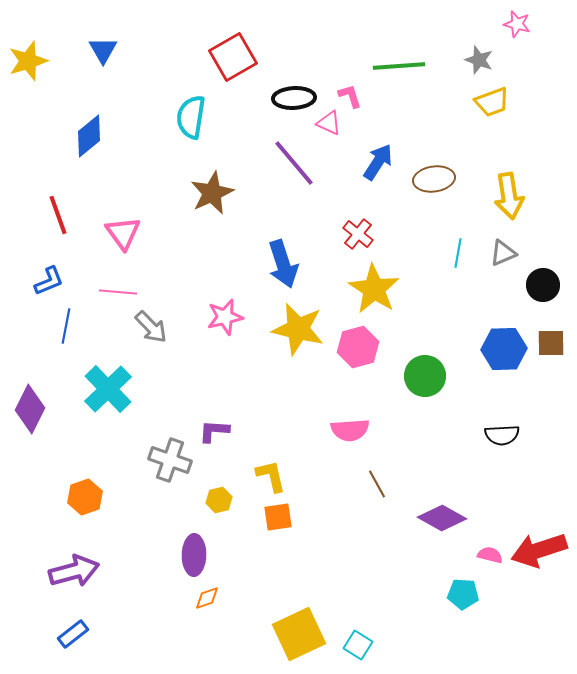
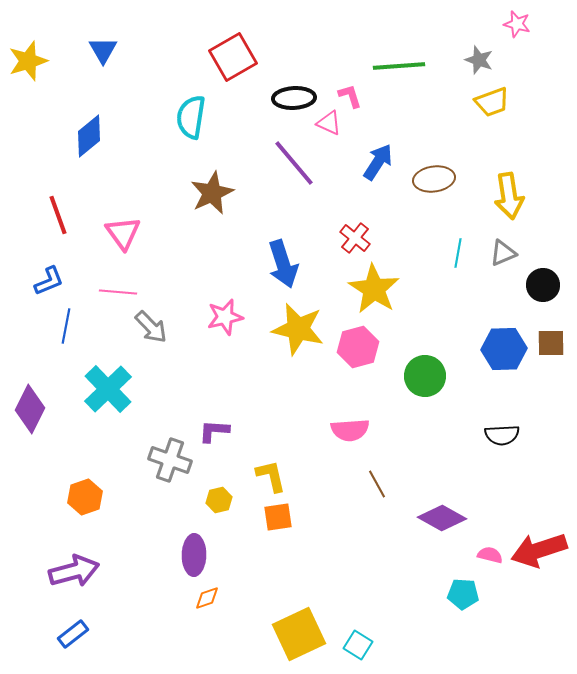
red cross at (358, 234): moved 3 px left, 4 px down
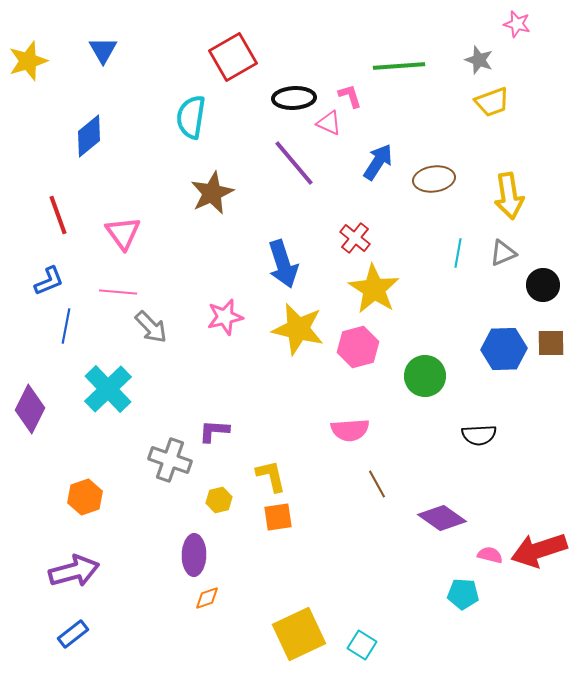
black semicircle at (502, 435): moved 23 px left
purple diamond at (442, 518): rotated 6 degrees clockwise
cyan square at (358, 645): moved 4 px right
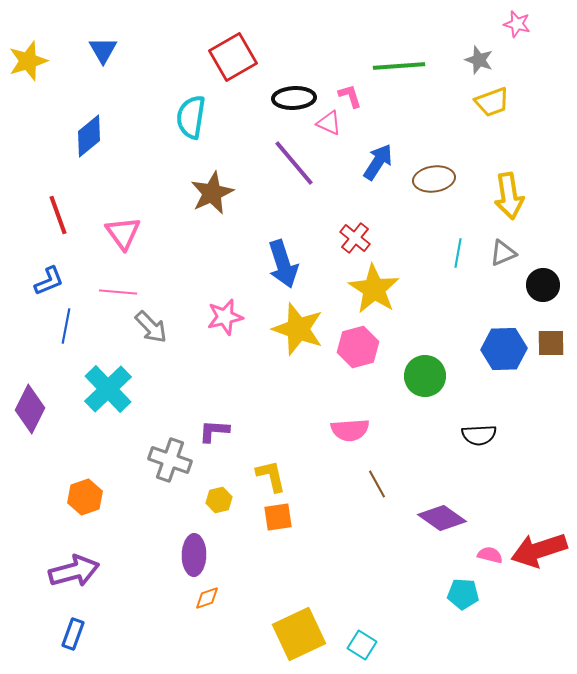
yellow star at (298, 329): rotated 6 degrees clockwise
blue rectangle at (73, 634): rotated 32 degrees counterclockwise
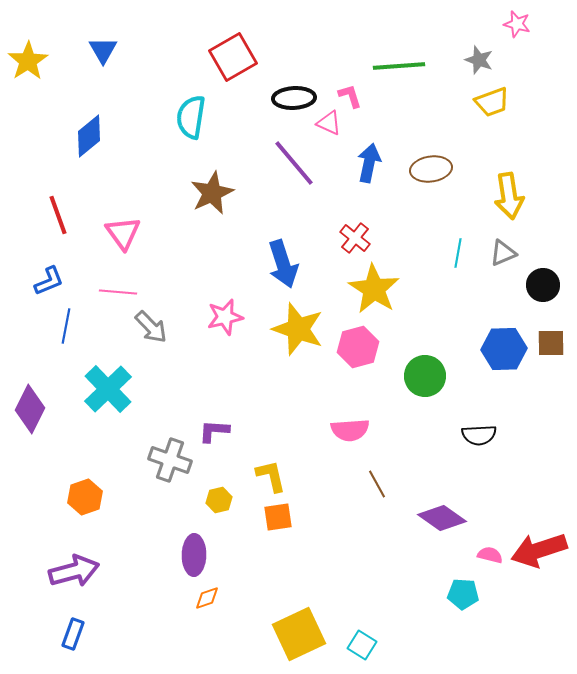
yellow star at (28, 61): rotated 15 degrees counterclockwise
blue arrow at (378, 162): moved 9 px left, 1 px down; rotated 21 degrees counterclockwise
brown ellipse at (434, 179): moved 3 px left, 10 px up
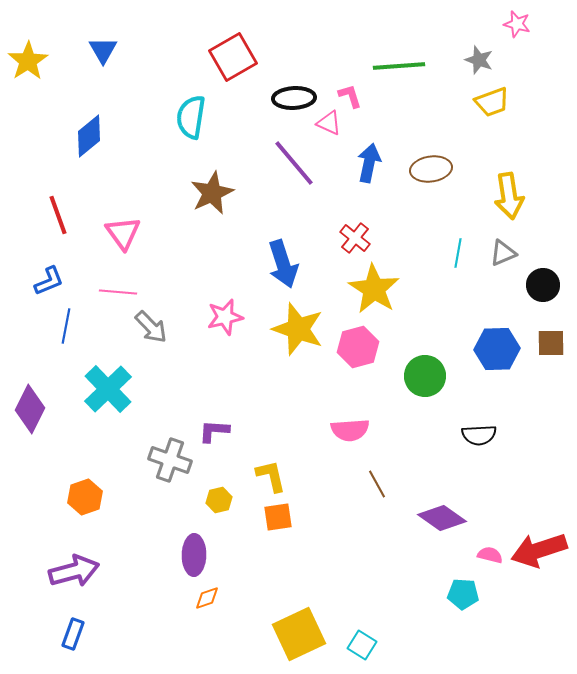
blue hexagon at (504, 349): moved 7 px left
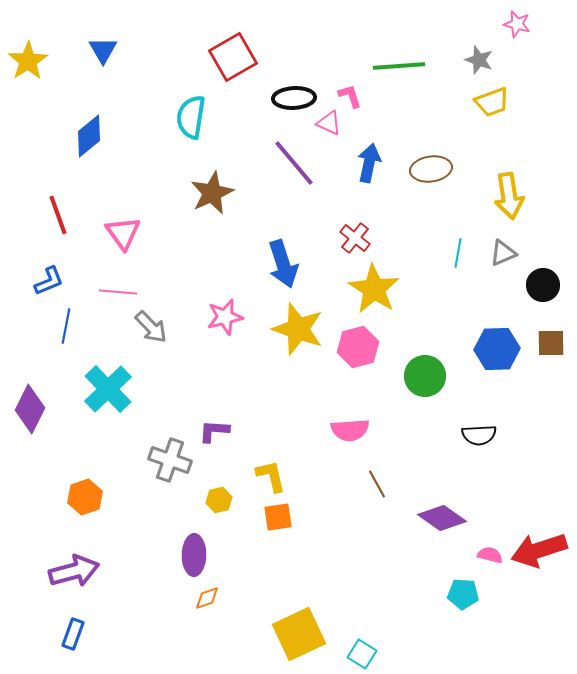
cyan square at (362, 645): moved 9 px down
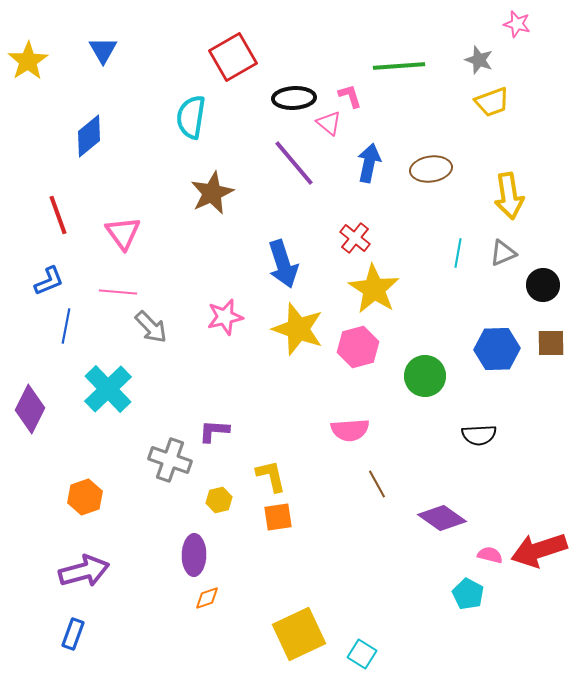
pink triangle at (329, 123): rotated 16 degrees clockwise
purple arrow at (74, 571): moved 10 px right
cyan pentagon at (463, 594): moved 5 px right; rotated 24 degrees clockwise
